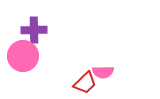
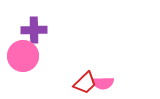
pink semicircle: moved 11 px down
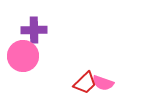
pink semicircle: rotated 20 degrees clockwise
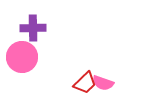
purple cross: moved 1 px left, 2 px up
pink circle: moved 1 px left, 1 px down
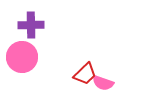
purple cross: moved 2 px left, 3 px up
red trapezoid: moved 9 px up
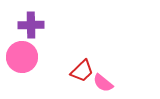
red trapezoid: moved 3 px left, 3 px up
pink semicircle: rotated 20 degrees clockwise
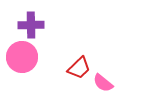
red trapezoid: moved 3 px left, 3 px up
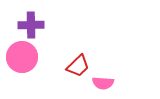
red trapezoid: moved 1 px left, 2 px up
pink semicircle: rotated 35 degrees counterclockwise
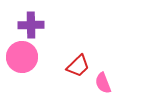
pink semicircle: rotated 65 degrees clockwise
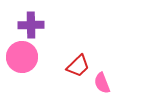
pink semicircle: moved 1 px left
